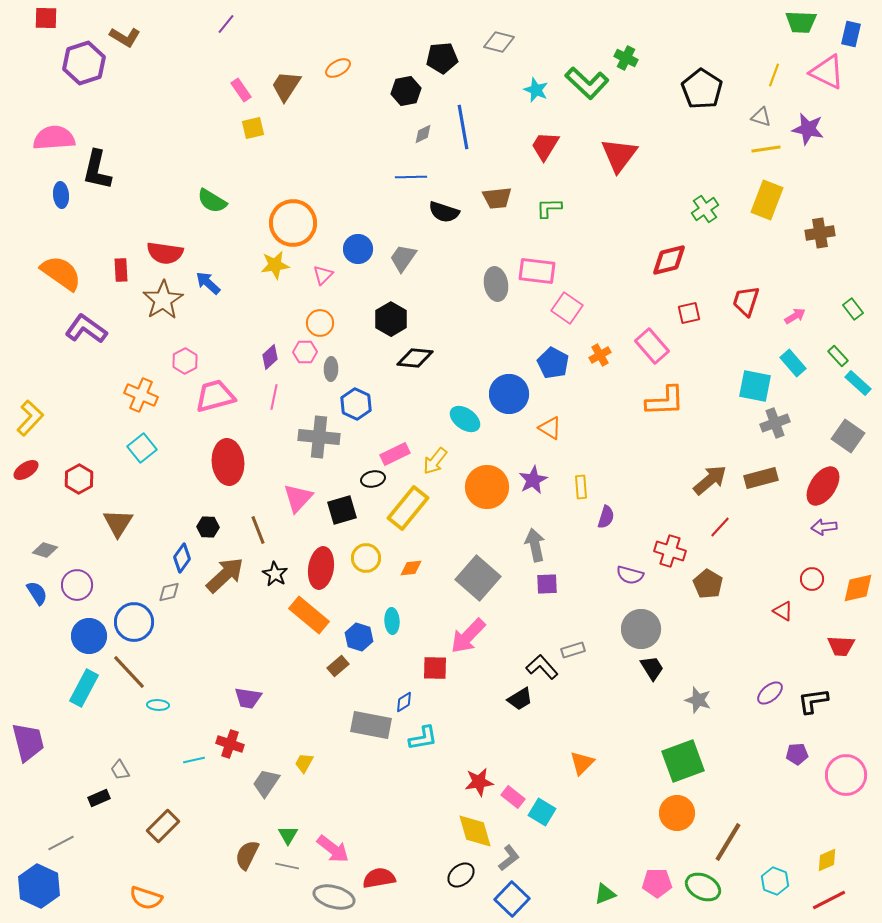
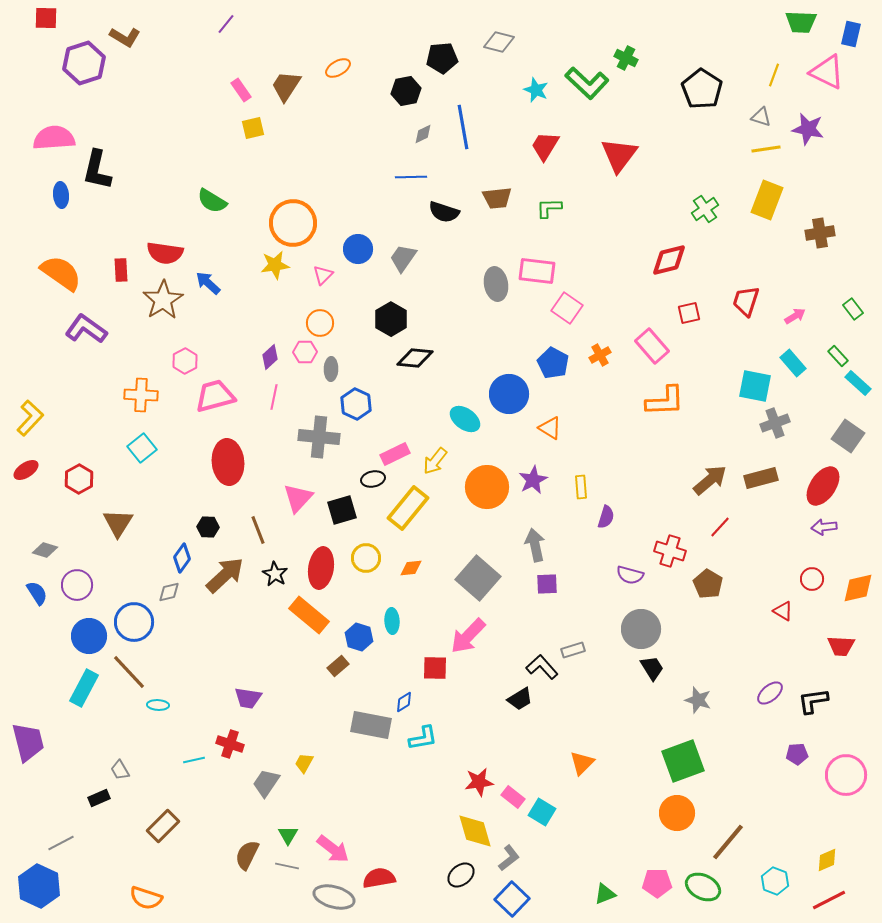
orange cross at (141, 395): rotated 20 degrees counterclockwise
brown line at (728, 842): rotated 9 degrees clockwise
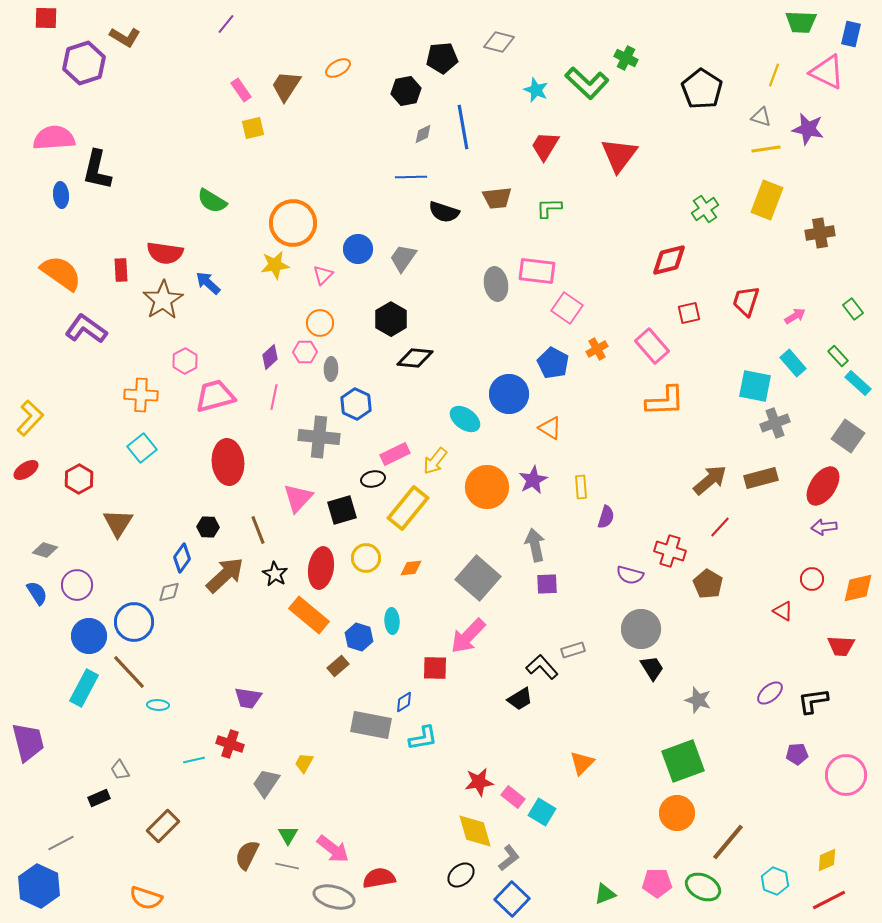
orange cross at (600, 355): moved 3 px left, 6 px up
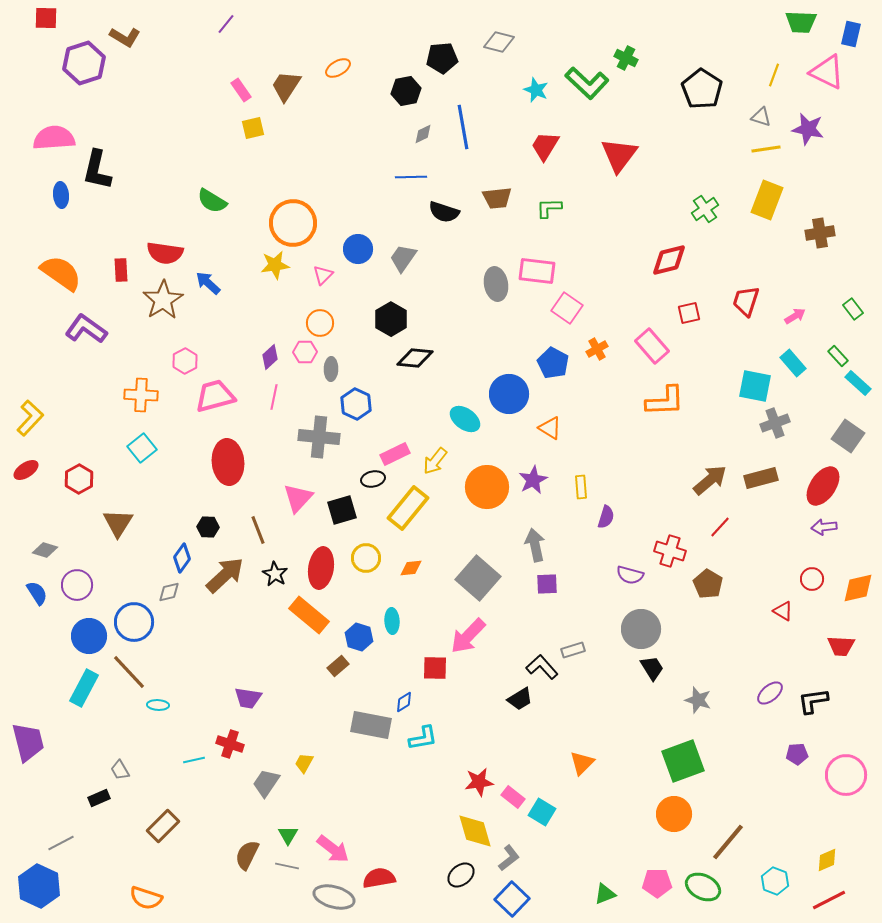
orange circle at (677, 813): moved 3 px left, 1 px down
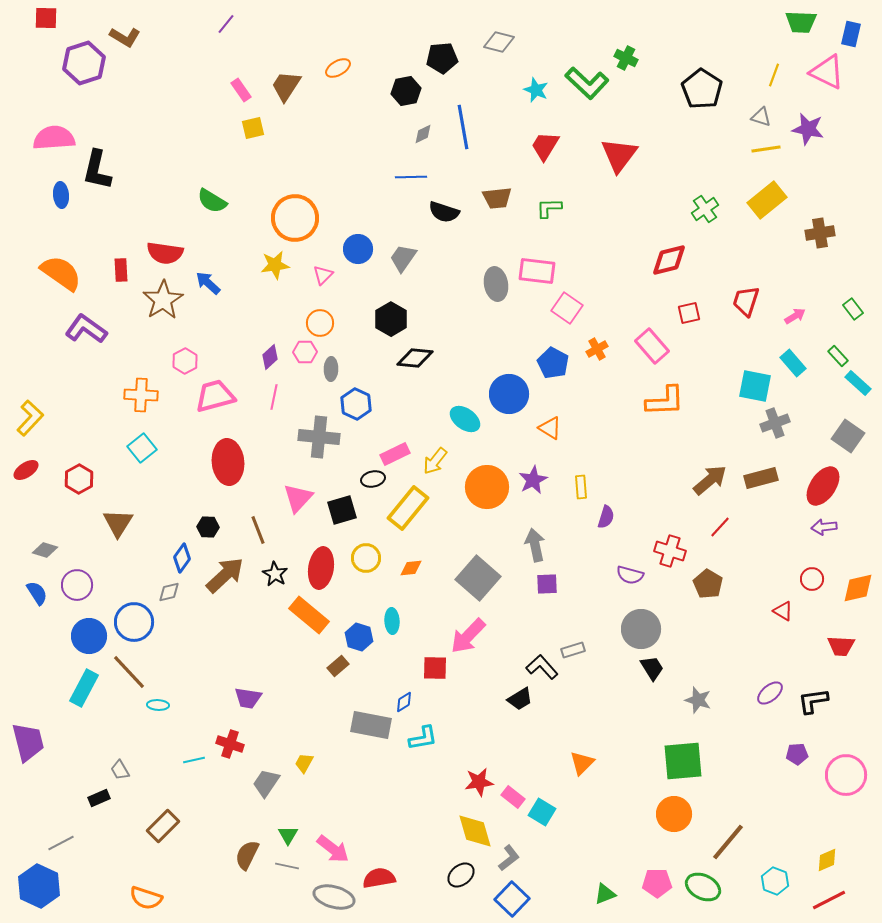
yellow rectangle at (767, 200): rotated 30 degrees clockwise
orange circle at (293, 223): moved 2 px right, 5 px up
green square at (683, 761): rotated 15 degrees clockwise
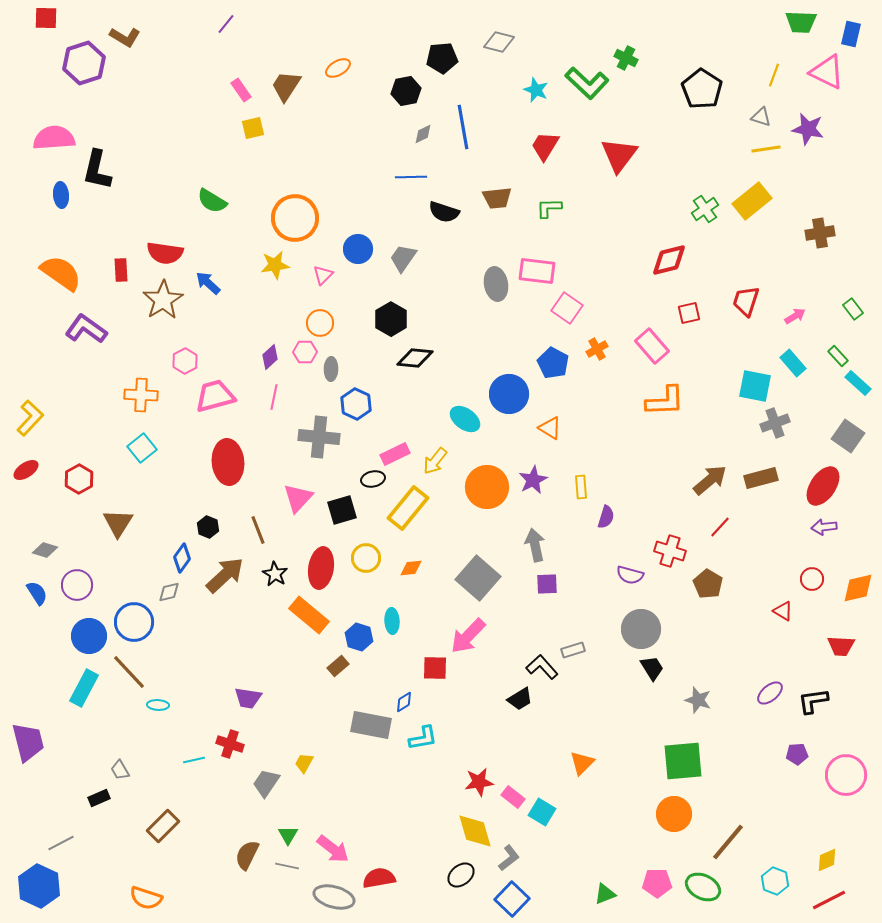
yellow rectangle at (767, 200): moved 15 px left, 1 px down
black hexagon at (208, 527): rotated 20 degrees clockwise
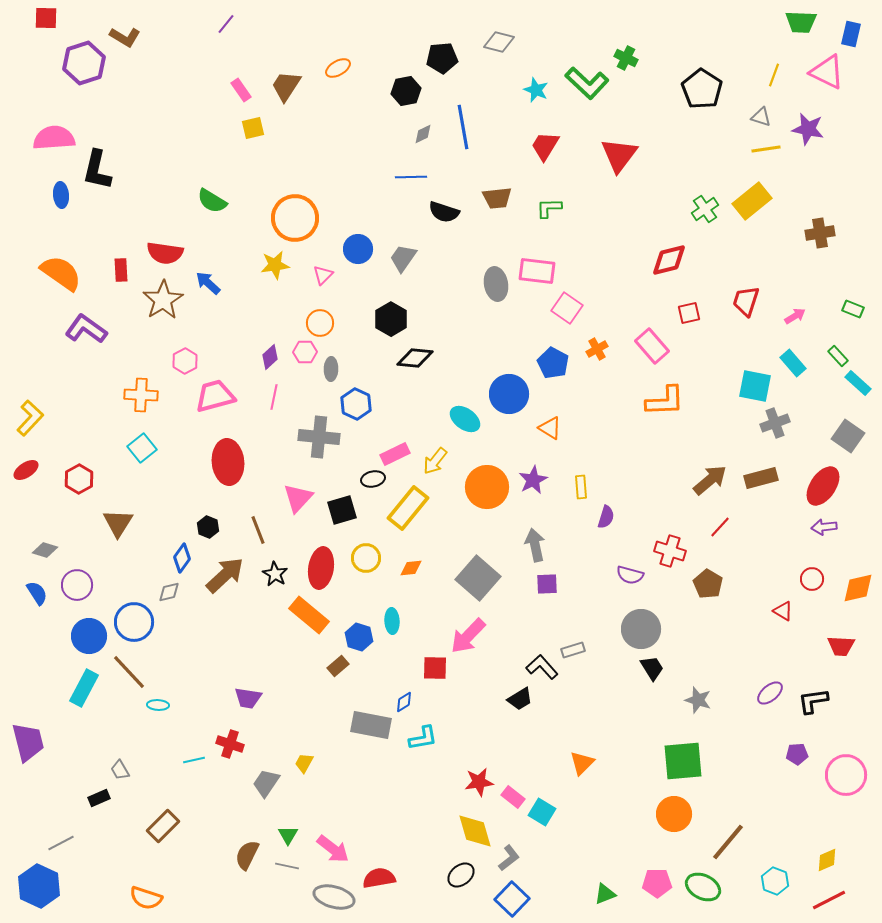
green rectangle at (853, 309): rotated 30 degrees counterclockwise
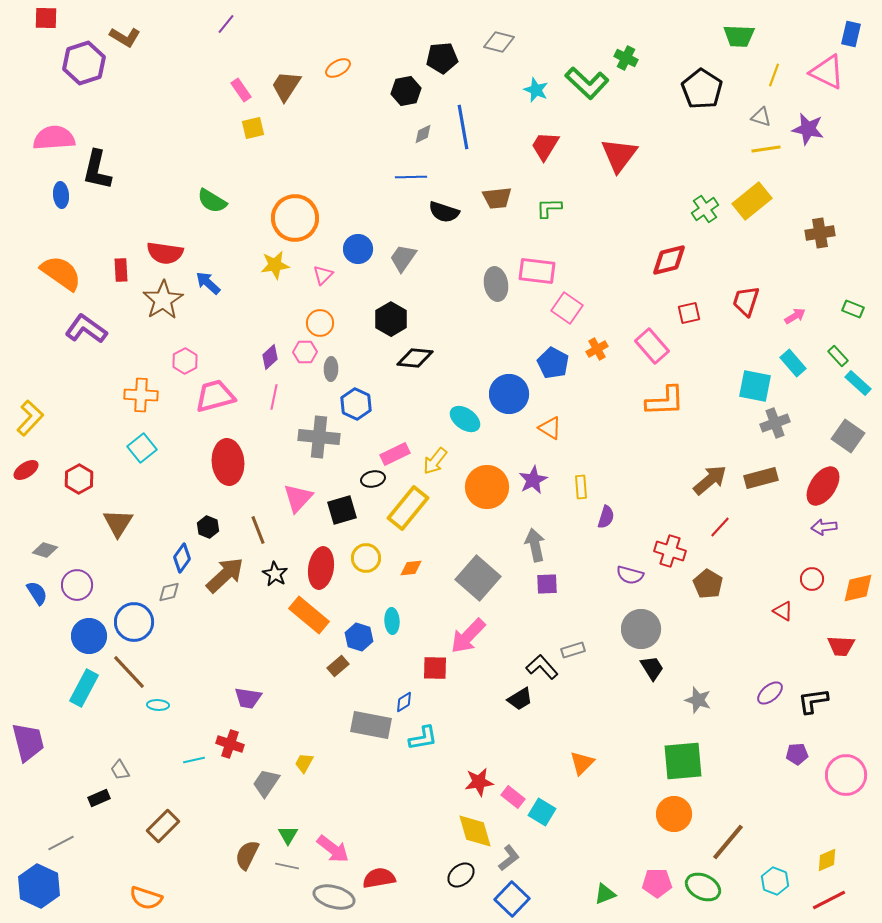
green trapezoid at (801, 22): moved 62 px left, 14 px down
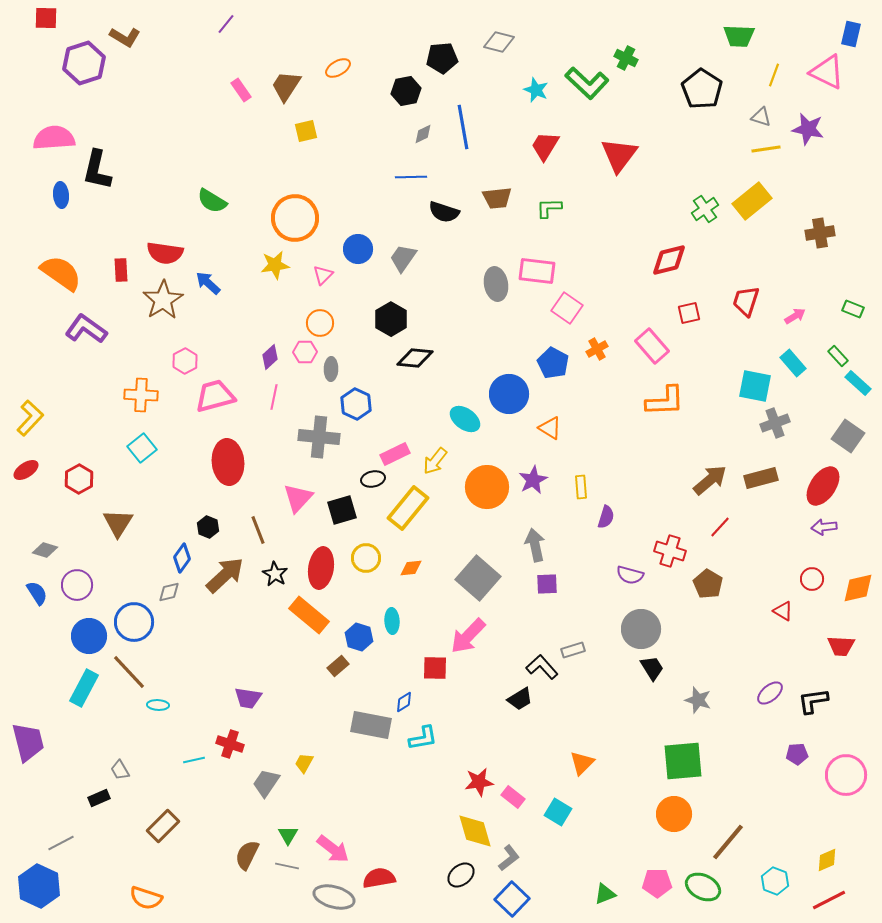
yellow square at (253, 128): moved 53 px right, 3 px down
cyan square at (542, 812): moved 16 px right
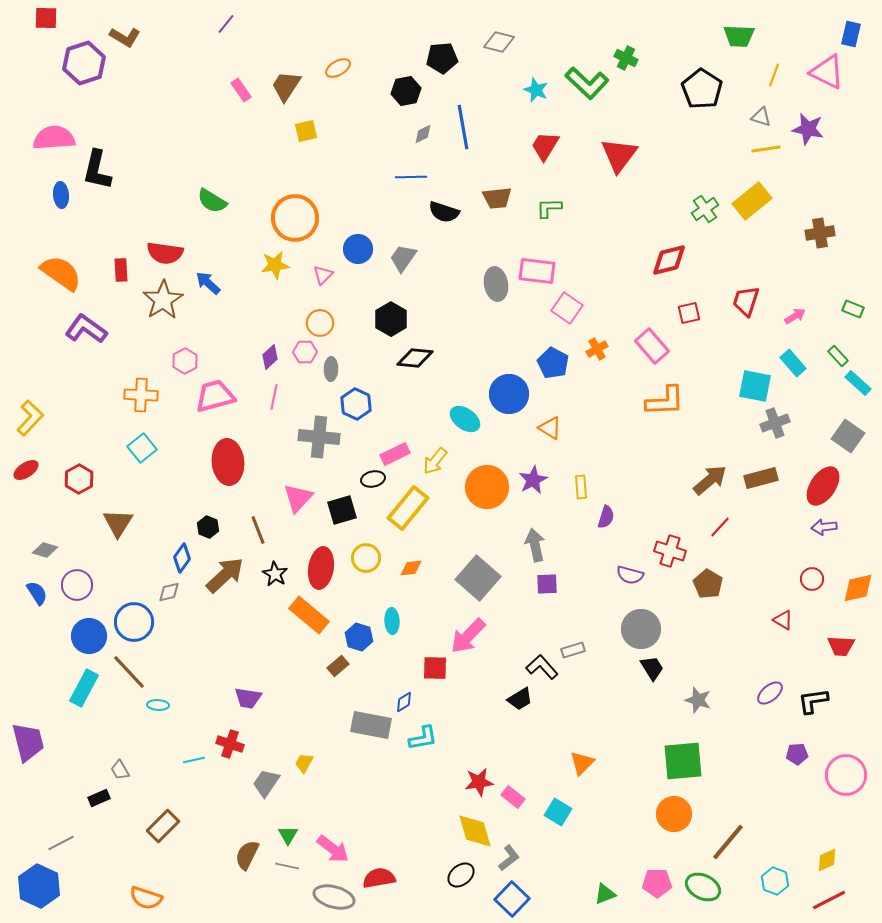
red triangle at (783, 611): moved 9 px down
